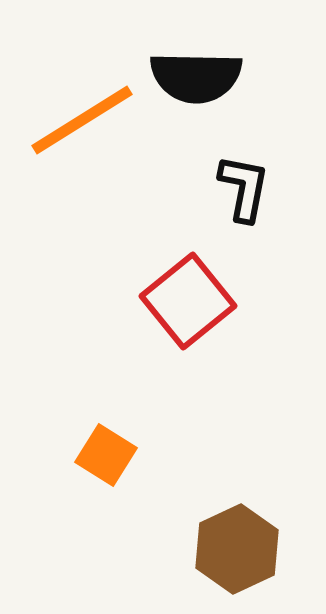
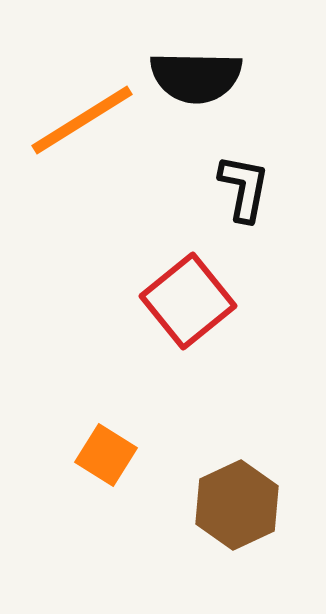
brown hexagon: moved 44 px up
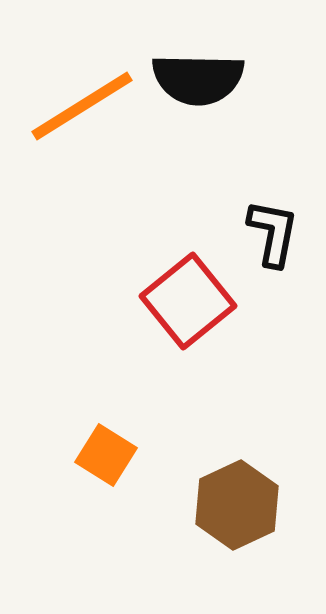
black semicircle: moved 2 px right, 2 px down
orange line: moved 14 px up
black L-shape: moved 29 px right, 45 px down
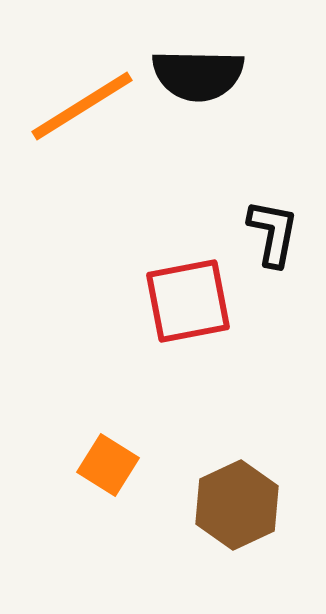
black semicircle: moved 4 px up
red square: rotated 28 degrees clockwise
orange square: moved 2 px right, 10 px down
